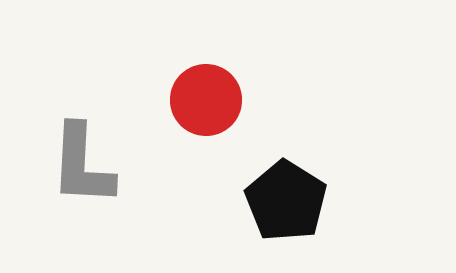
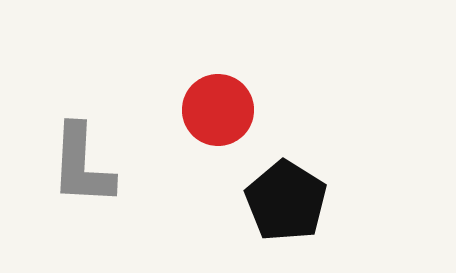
red circle: moved 12 px right, 10 px down
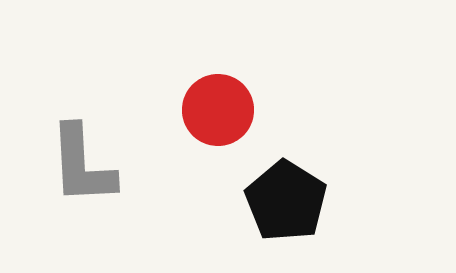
gray L-shape: rotated 6 degrees counterclockwise
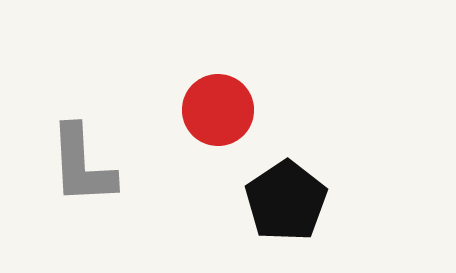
black pentagon: rotated 6 degrees clockwise
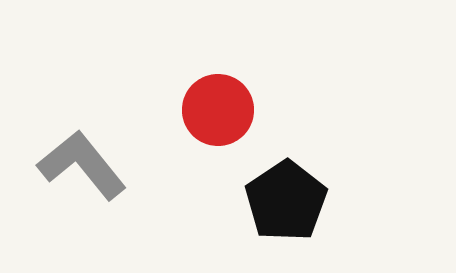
gray L-shape: rotated 144 degrees clockwise
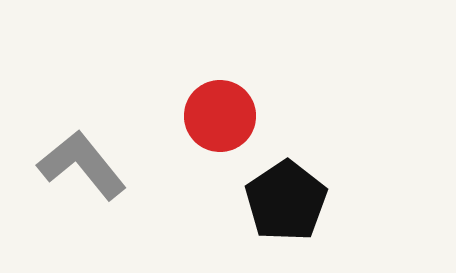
red circle: moved 2 px right, 6 px down
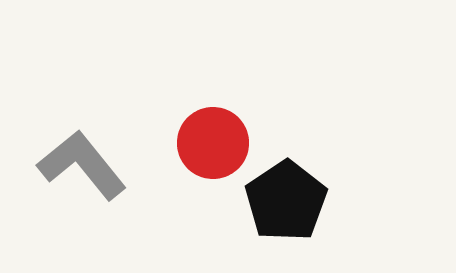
red circle: moved 7 px left, 27 px down
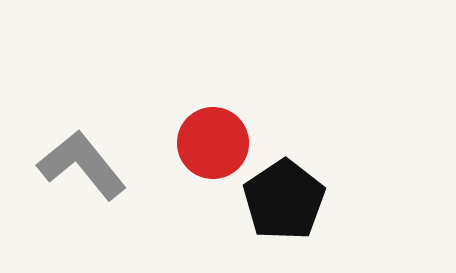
black pentagon: moved 2 px left, 1 px up
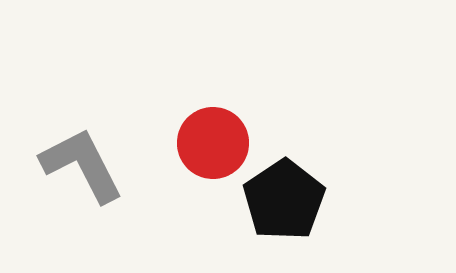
gray L-shape: rotated 12 degrees clockwise
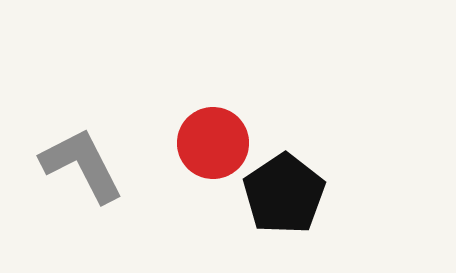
black pentagon: moved 6 px up
